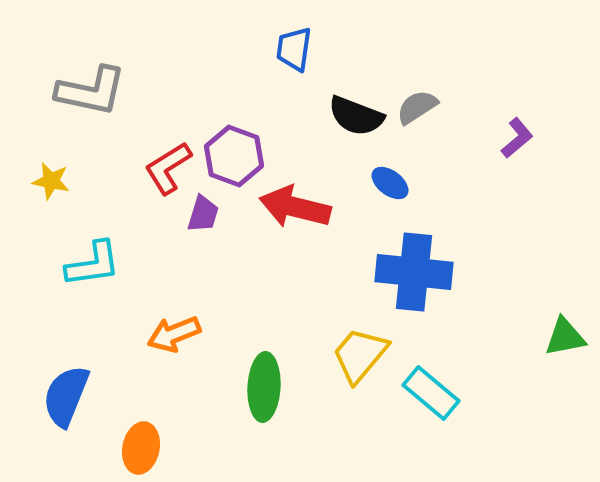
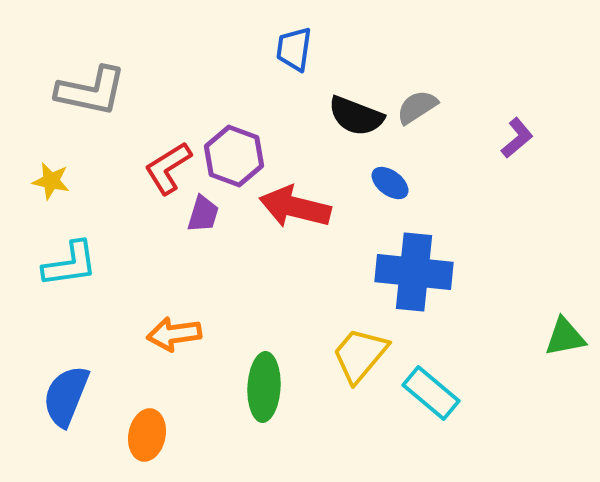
cyan L-shape: moved 23 px left
orange arrow: rotated 14 degrees clockwise
orange ellipse: moved 6 px right, 13 px up
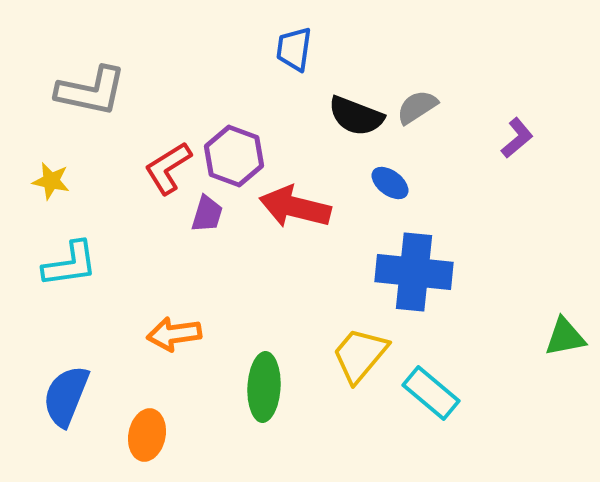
purple trapezoid: moved 4 px right
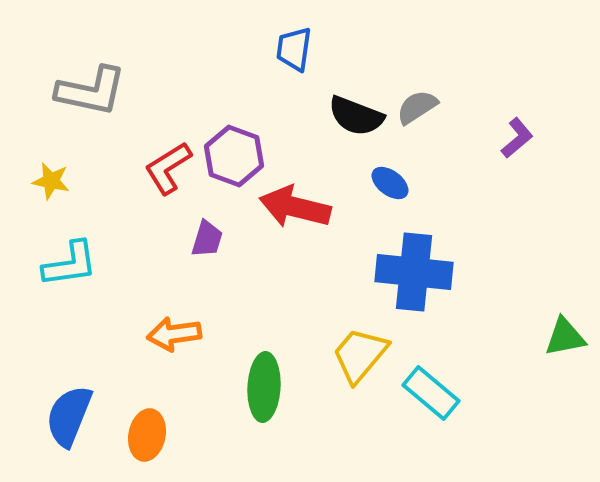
purple trapezoid: moved 25 px down
blue semicircle: moved 3 px right, 20 px down
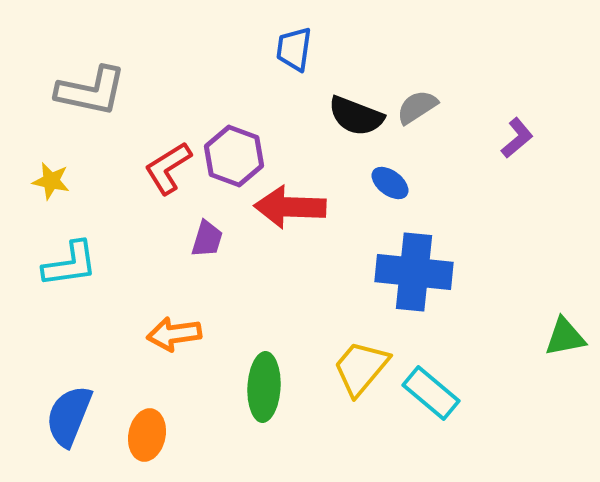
red arrow: moved 5 px left; rotated 12 degrees counterclockwise
yellow trapezoid: moved 1 px right, 13 px down
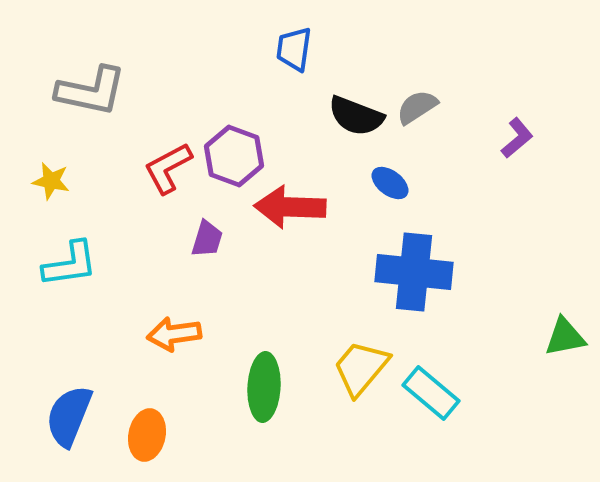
red L-shape: rotated 4 degrees clockwise
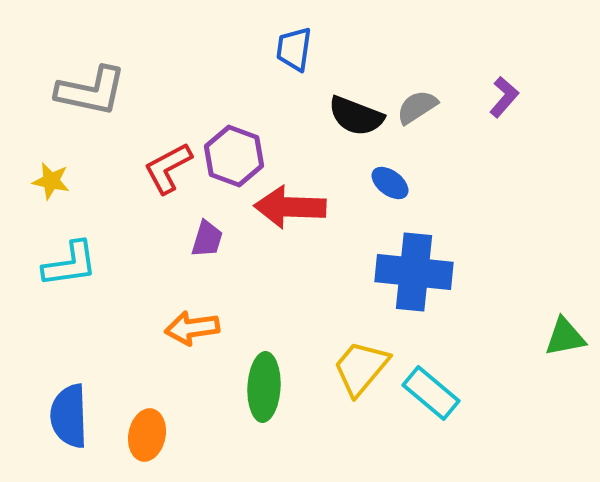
purple L-shape: moved 13 px left, 41 px up; rotated 9 degrees counterclockwise
orange arrow: moved 18 px right, 6 px up
blue semicircle: rotated 24 degrees counterclockwise
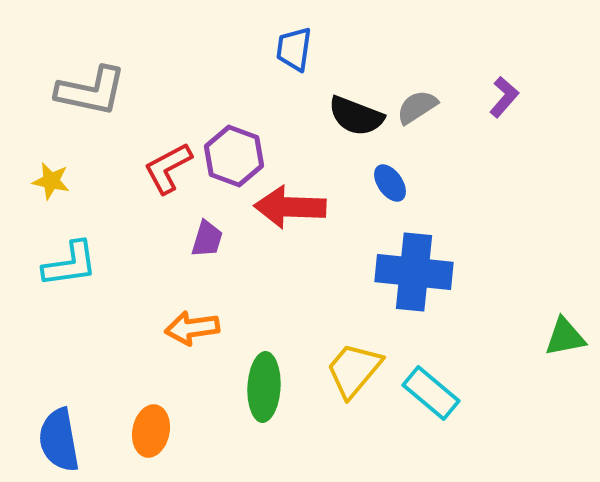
blue ellipse: rotated 18 degrees clockwise
yellow trapezoid: moved 7 px left, 2 px down
blue semicircle: moved 10 px left, 24 px down; rotated 8 degrees counterclockwise
orange ellipse: moved 4 px right, 4 px up
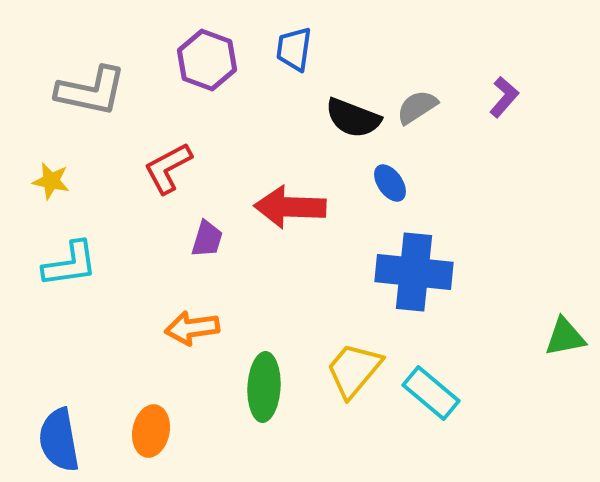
black semicircle: moved 3 px left, 2 px down
purple hexagon: moved 27 px left, 96 px up
